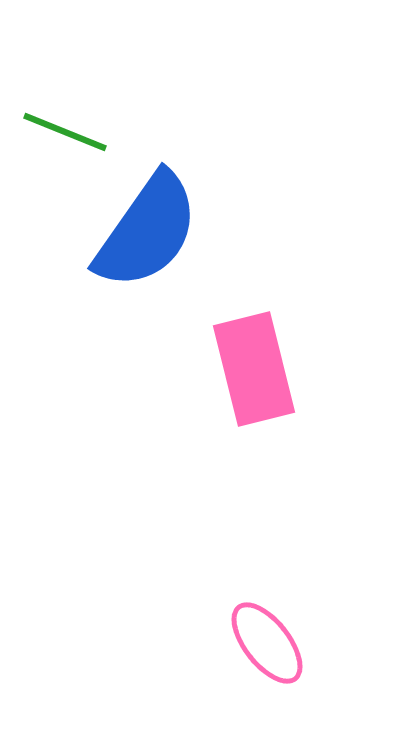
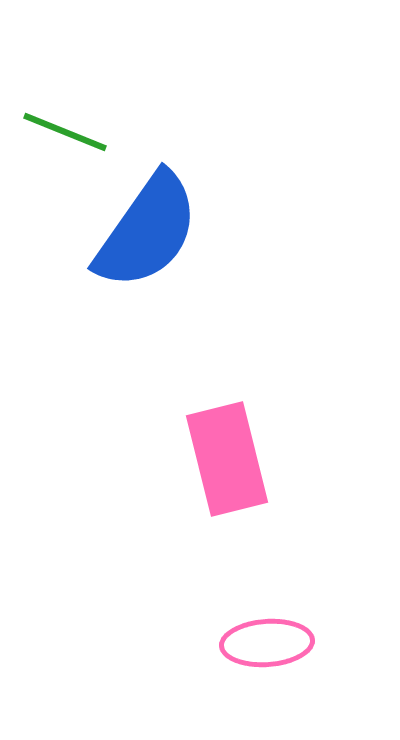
pink rectangle: moved 27 px left, 90 px down
pink ellipse: rotated 56 degrees counterclockwise
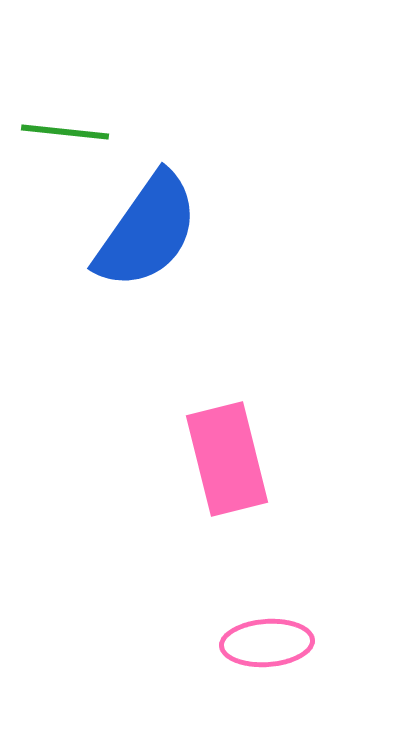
green line: rotated 16 degrees counterclockwise
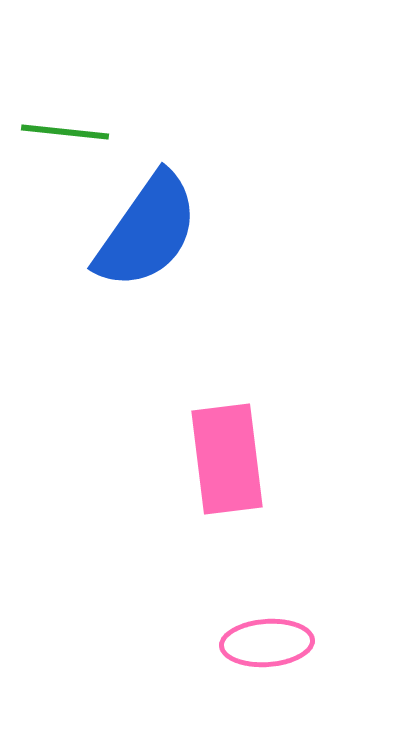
pink rectangle: rotated 7 degrees clockwise
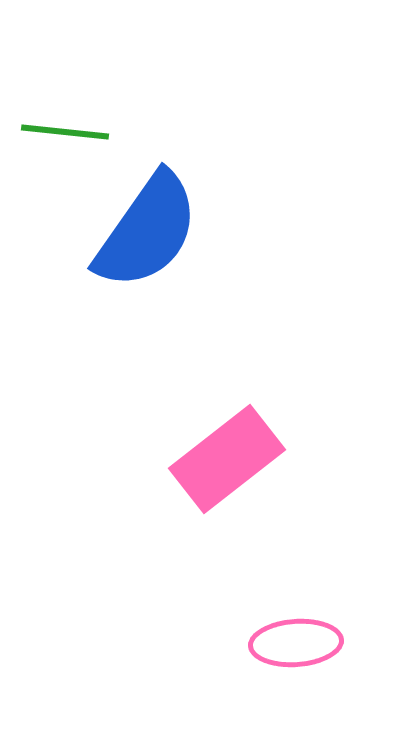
pink rectangle: rotated 59 degrees clockwise
pink ellipse: moved 29 px right
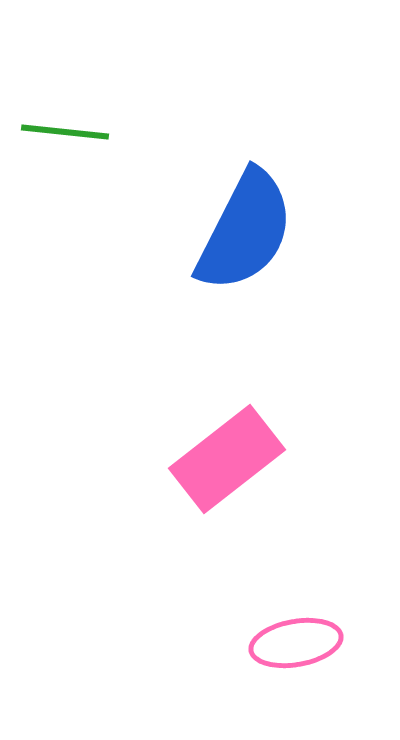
blue semicircle: moved 98 px right; rotated 8 degrees counterclockwise
pink ellipse: rotated 6 degrees counterclockwise
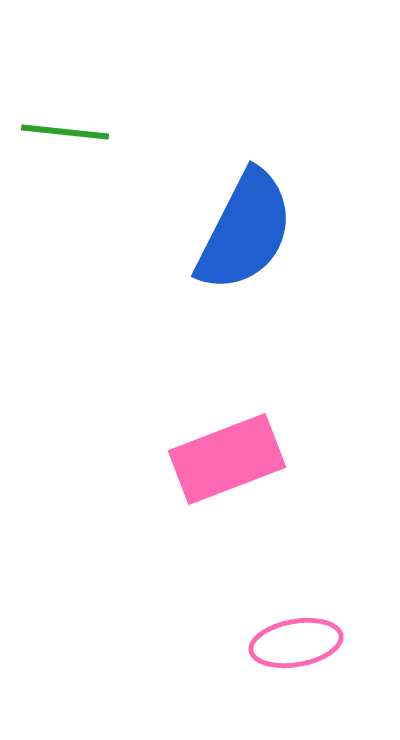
pink rectangle: rotated 17 degrees clockwise
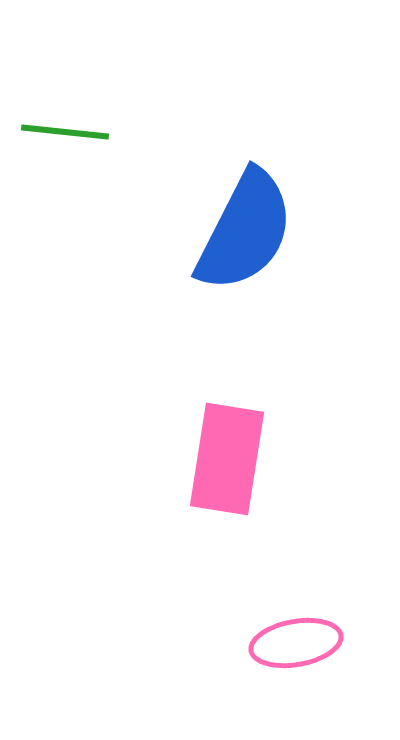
pink rectangle: rotated 60 degrees counterclockwise
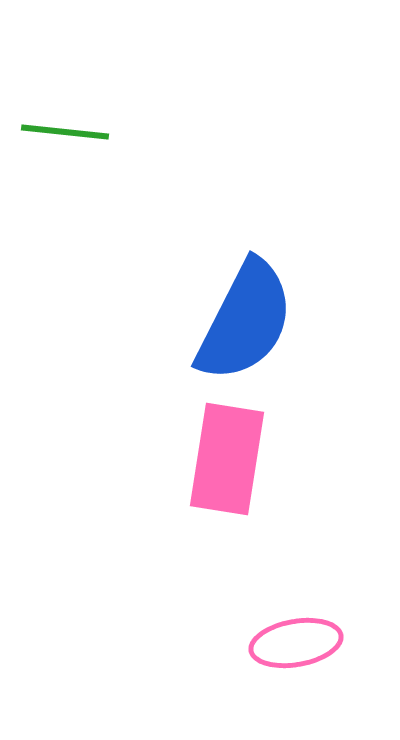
blue semicircle: moved 90 px down
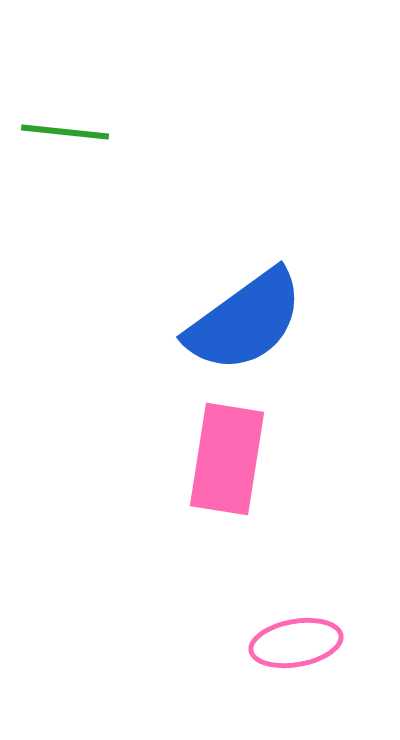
blue semicircle: rotated 27 degrees clockwise
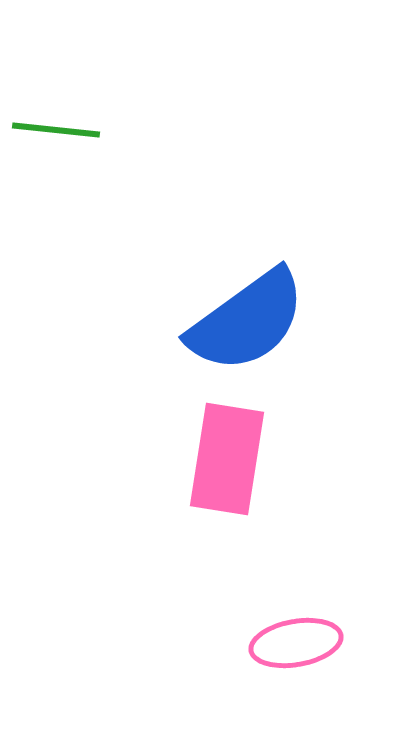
green line: moved 9 px left, 2 px up
blue semicircle: moved 2 px right
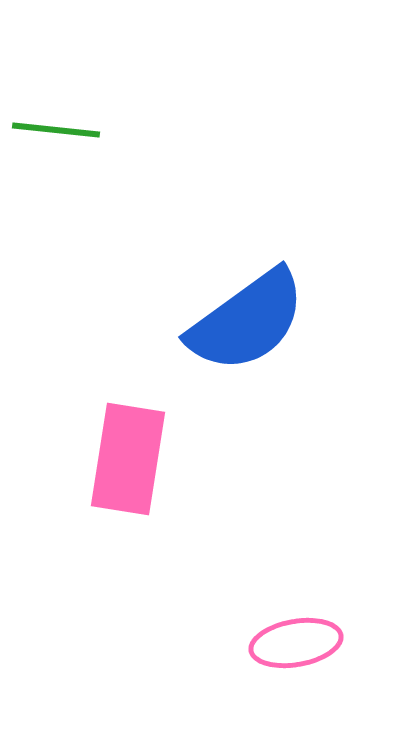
pink rectangle: moved 99 px left
